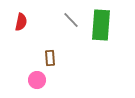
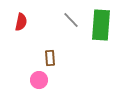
pink circle: moved 2 px right
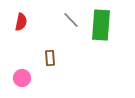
pink circle: moved 17 px left, 2 px up
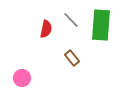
red semicircle: moved 25 px right, 7 px down
brown rectangle: moved 22 px right; rotated 35 degrees counterclockwise
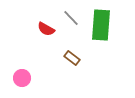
gray line: moved 2 px up
red semicircle: rotated 108 degrees clockwise
brown rectangle: rotated 14 degrees counterclockwise
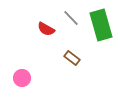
green rectangle: rotated 20 degrees counterclockwise
